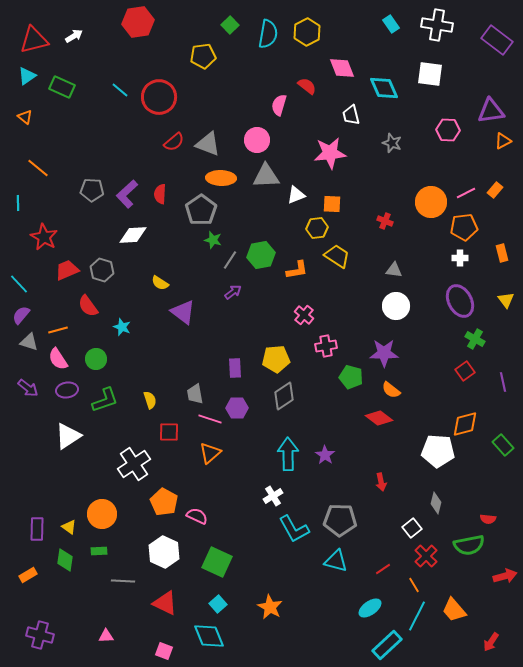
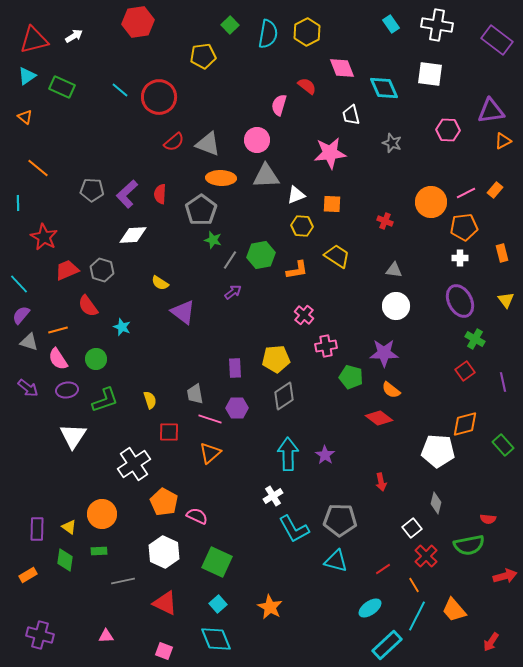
yellow hexagon at (317, 228): moved 15 px left, 2 px up; rotated 10 degrees clockwise
white triangle at (68, 436): moved 5 px right; rotated 24 degrees counterclockwise
gray line at (123, 581): rotated 15 degrees counterclockwise
cyan diamond at (209, 636): moved 7 px right, 3 px down
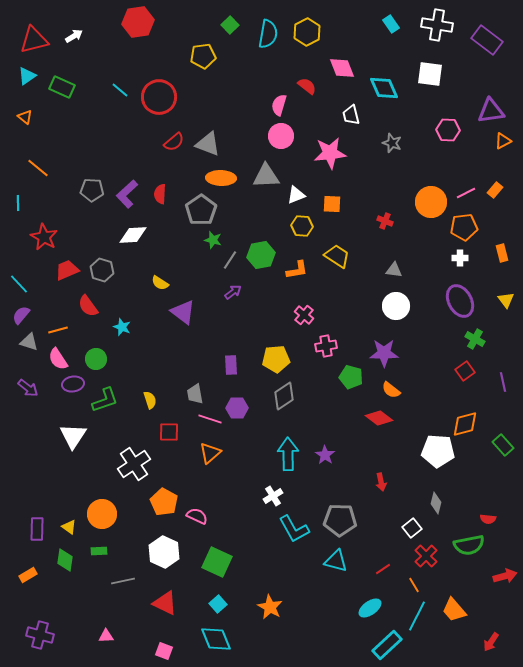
purple rectangle at (497, 40): moved 10 px left
pink circle at (257, 140): moved 24 px right, 4 px up
purple rectangle at (235, 368): moved 4 px left, 3 px up
purple ellipse at (67, 390): moved 6 px right, 6 px up
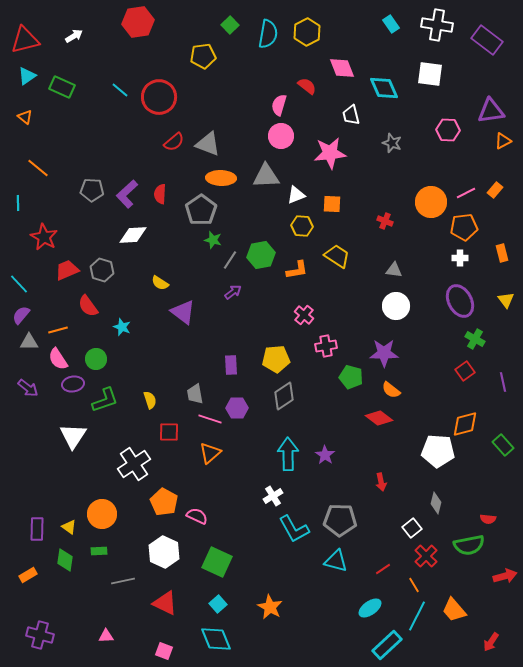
red triangle at (34, 40): moved 9 px left
gray triangle at (29, 342): rotated 18 degrees counterclockwise
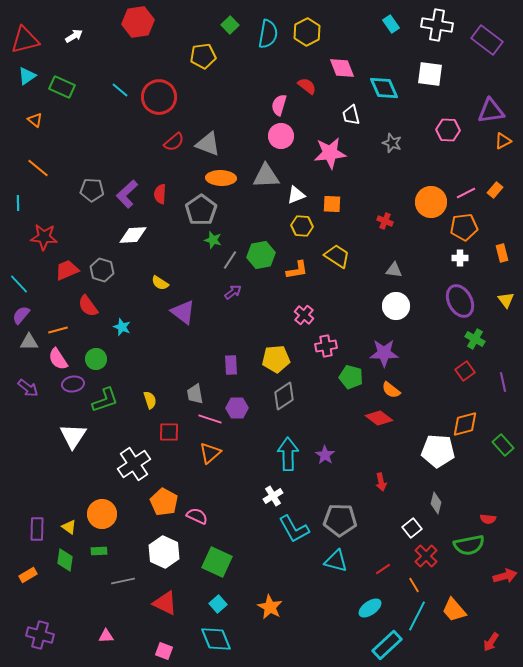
orange triangle at (25, 117): moved 10 px right, 3 px down
red star at (44, 237): rotated 24 degrees counterclockwise
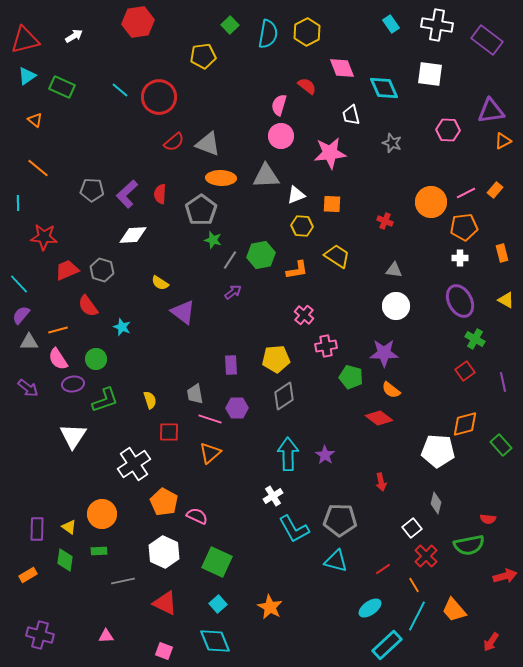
yellow triangle at (506, 300): rotated 24 degrees counterclockwise
green rectangle at (503, 445): moved 2 px left
cyan diamond at (216, 639): moved 1 px left, 2 px down
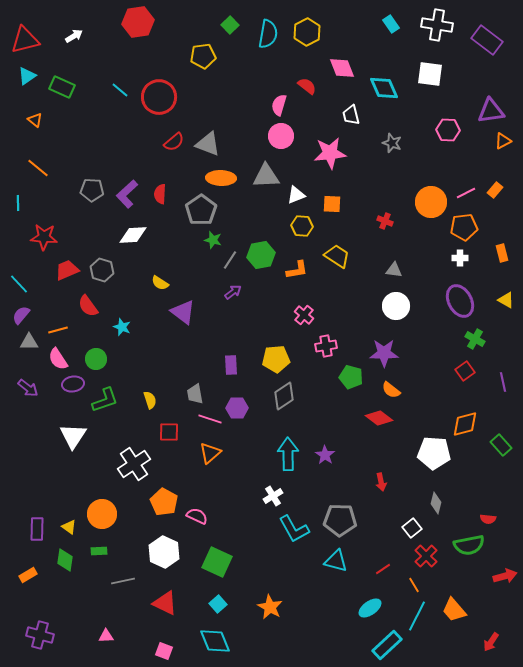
white pentagon at (438, 451): moved 4 px left, 2 px down
